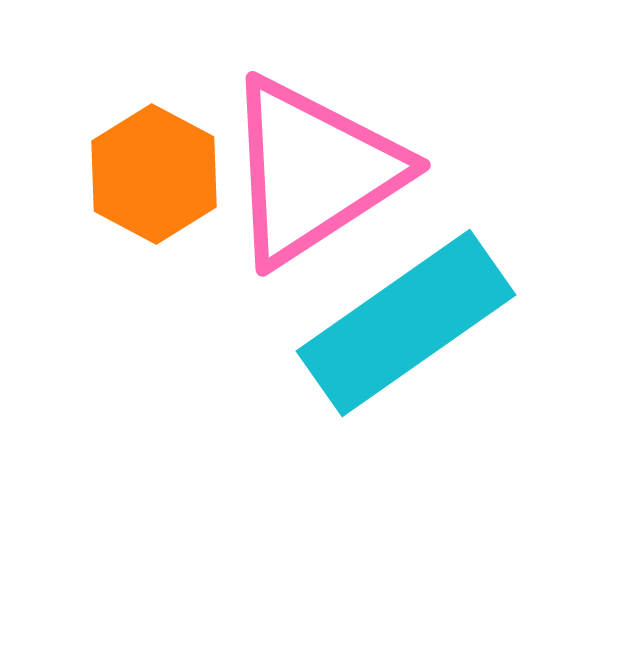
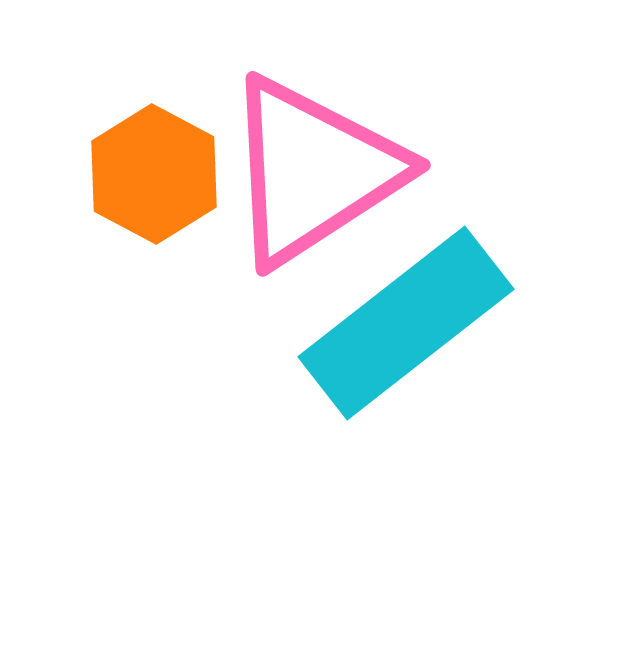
cyan rectangle: rotated 3 degrees counterclockwise
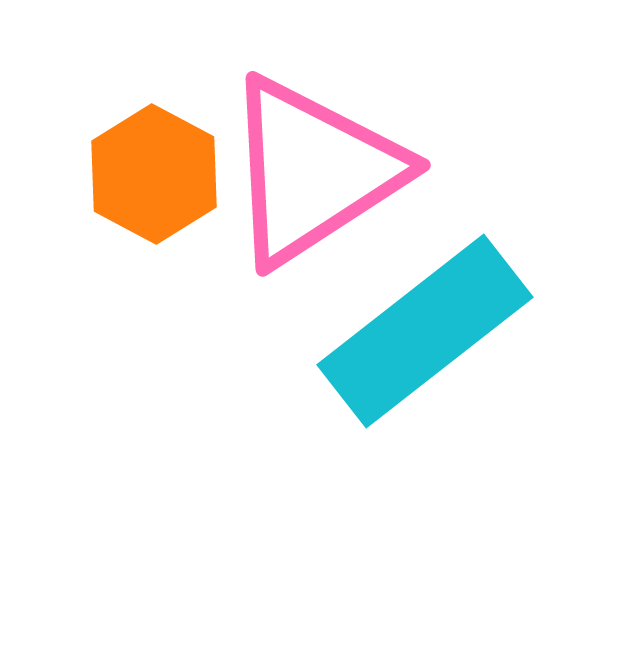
cyan rectangle: moved 19 px right, 8 px down
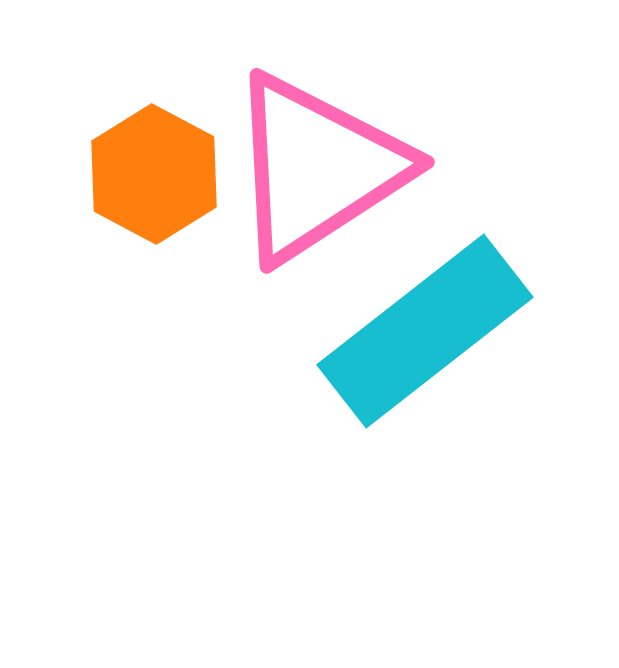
pink triangle: moved 4 px right, 3 px up
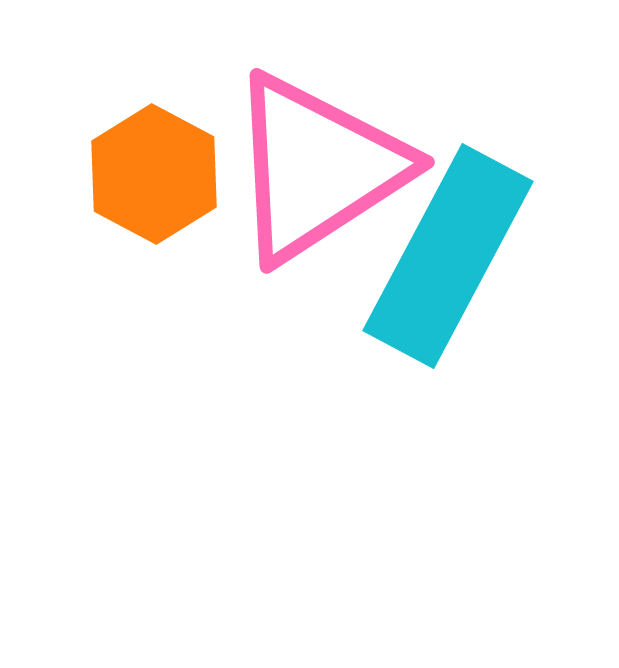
cyan rectangle: moved 23 px right, 75 px up; rotated 24 degrees counterclockwise
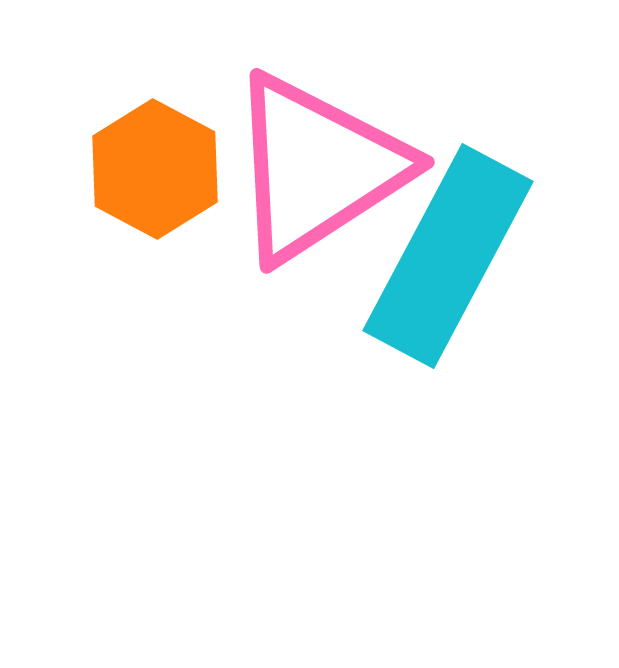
orange hexagon: moved 1 px right, 5 px up
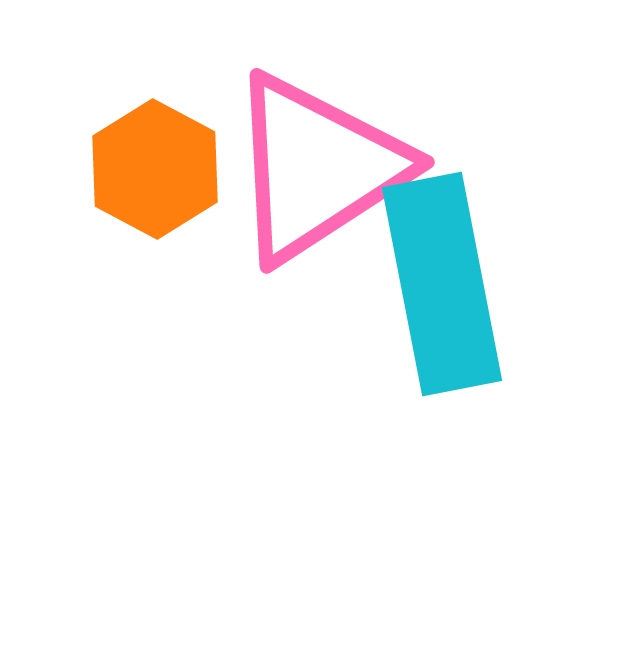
cyan rectangle: moved 6 px left, 28 px down; rotated 39 degrees counterclockwise
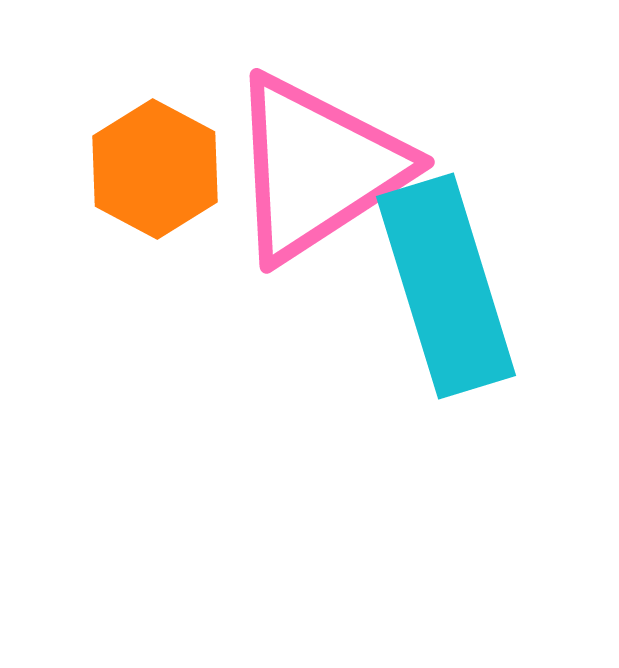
cyan rectangle: moved 4 px right, 2 px down; rotated 6 degrees counterclockwise
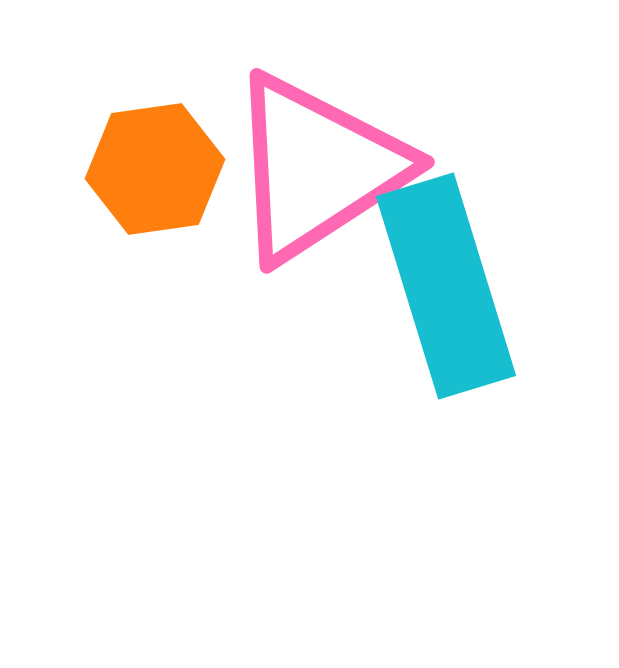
orange hexagon: rotated 24 degrees clockwise
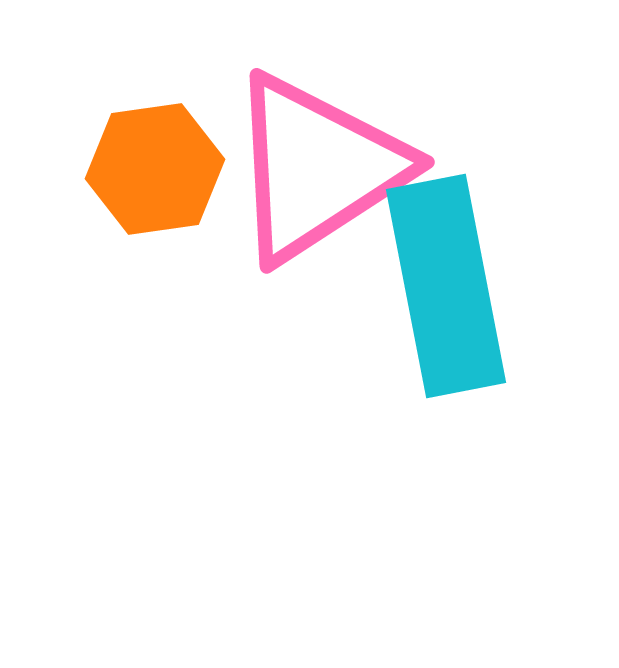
cyan rectangle: rotated 6 degrees clockwise
